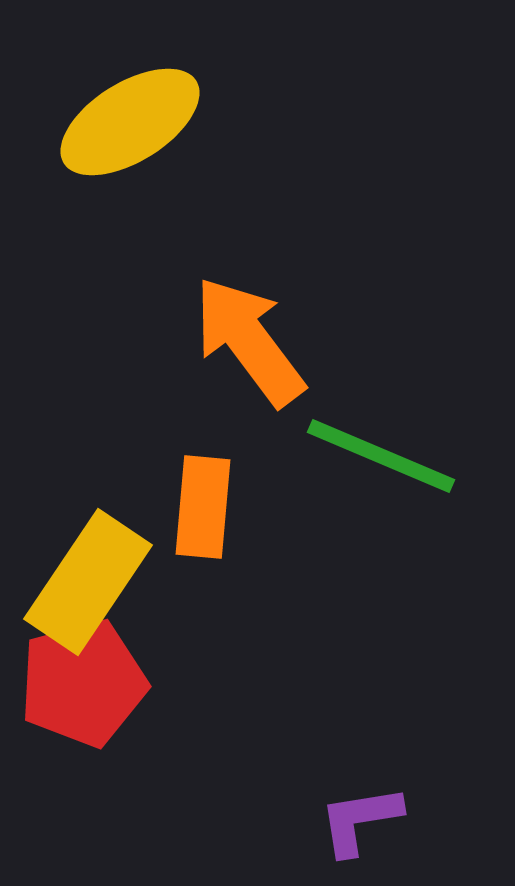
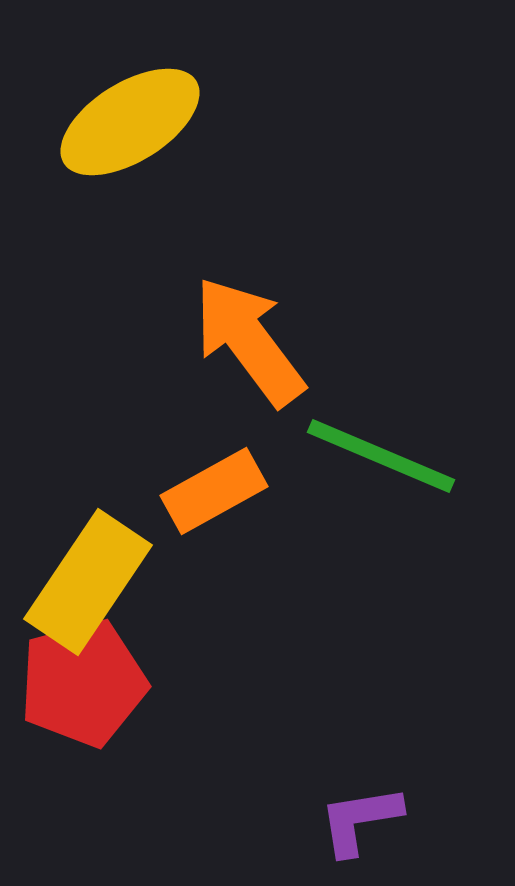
orange rectangle: moved 11 px right, 16 px up; rotated 56 degrees clockwise
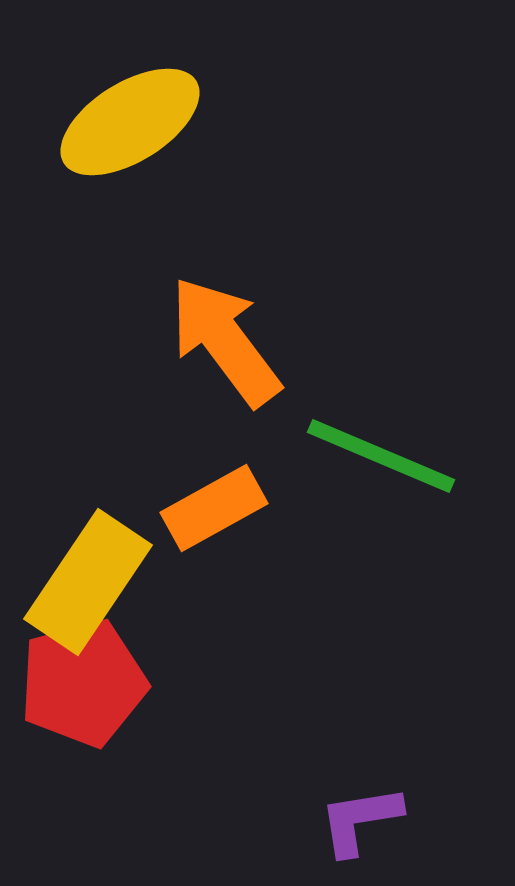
orange arrow: moved 24 px left
orange rectangle: moved 17 px down
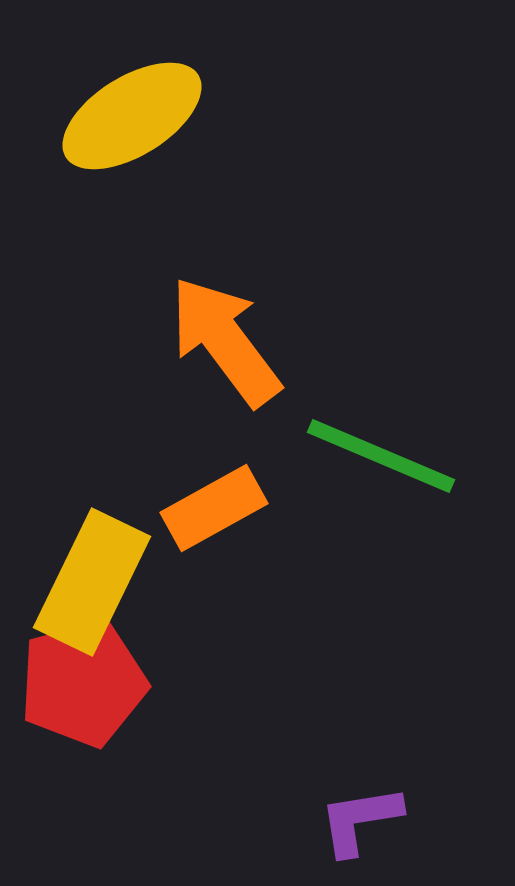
yellow ellipse: moved 2 px right, 6 px up
yellow rectangle: moved 4 px right; rotated 8 degrees counterclockwise
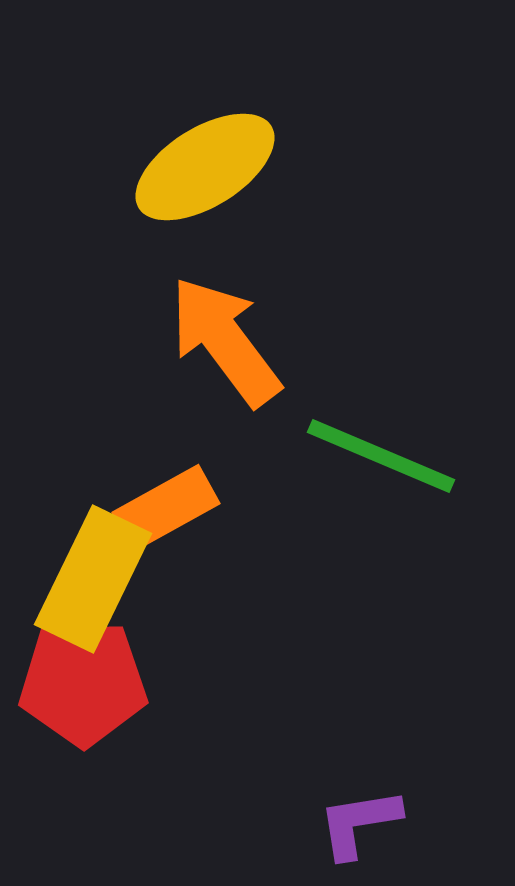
yellow ellipse: moved 73 px right, 51 px down
orange rectangle: moved 48 px left
yellow rectangle: moved 1 px right, 3 px up
red pentagon: rotated 14 degrees clockwise
purple L-shape: moved 1 px left, 3 px down
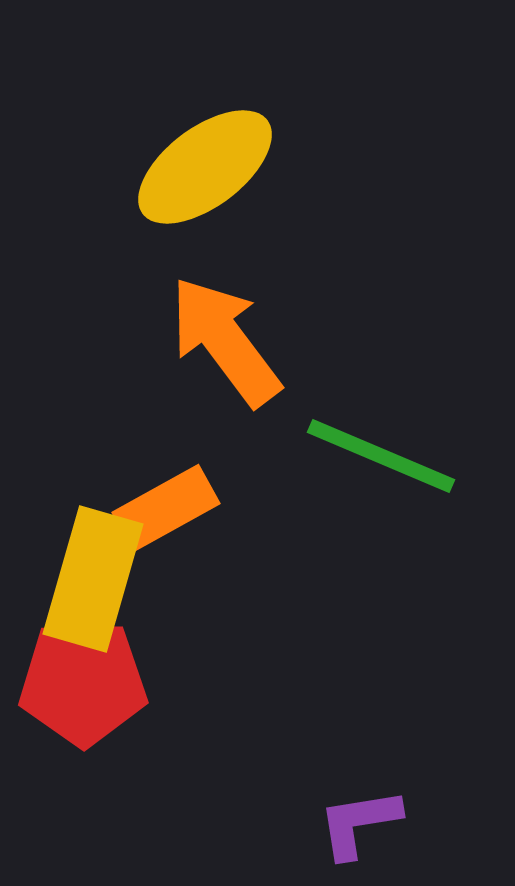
yellow ellipse: rotated 5 degrees counterclockwise
yellow rectangle: rotated 10 degrees counterclockwise
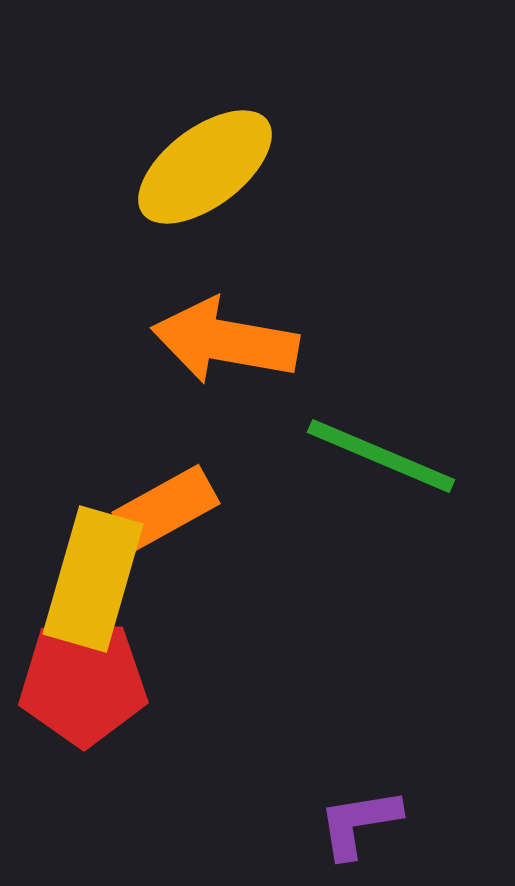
orange arrow: rotated 43 degrees counterclockwise
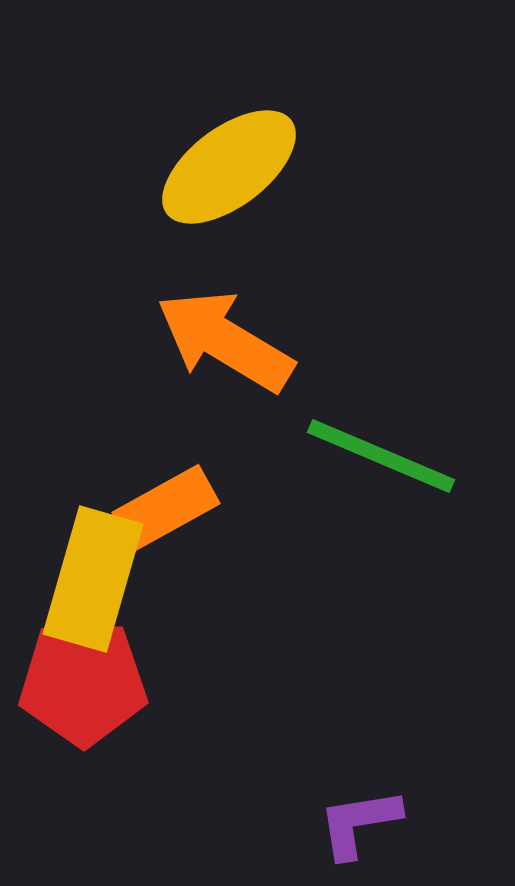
yellow ellipse: moved 24 px right
orange arrow: rotated 21 degrees clockwise
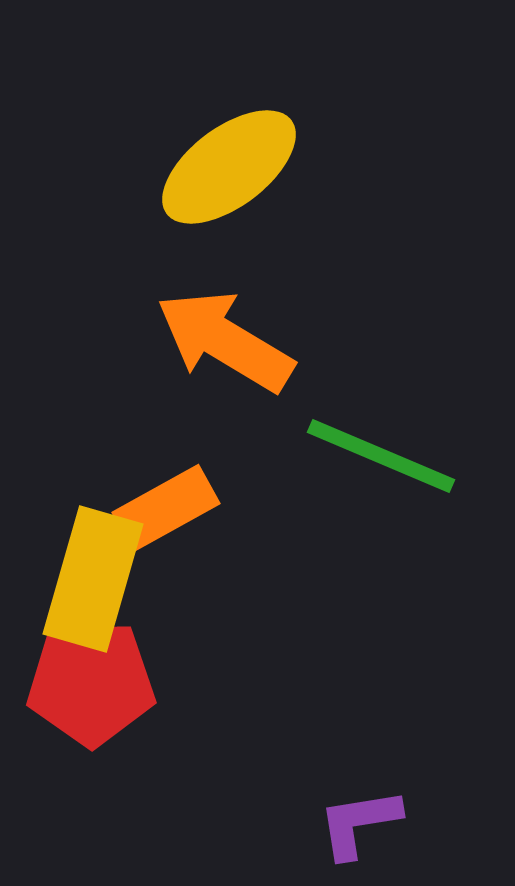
red pentagon: moved 8 px right
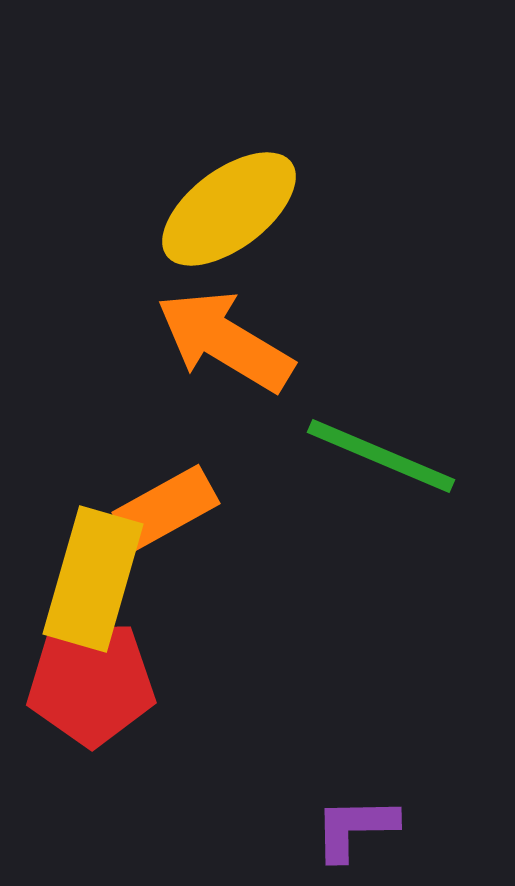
yellow ellipse: moved 42 px down
purple L-shape: moved 4 px left, 5 px down; rotated 8 degrees clockwise
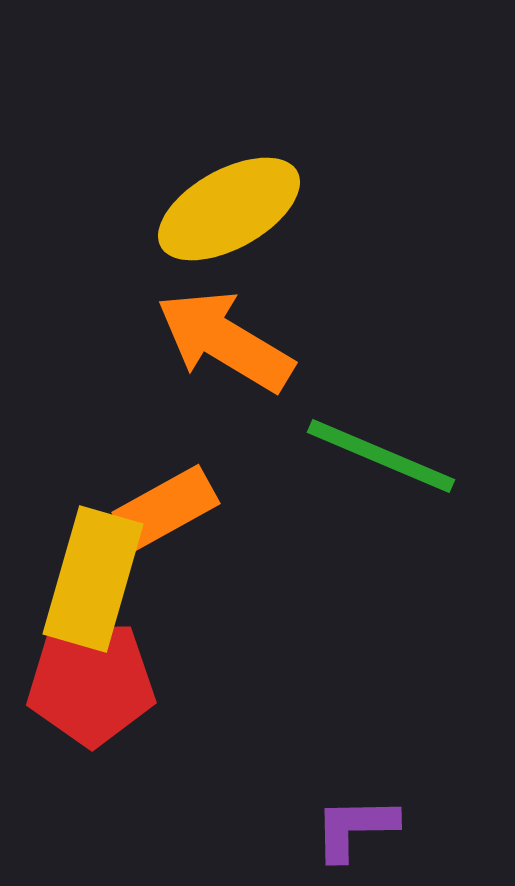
yellow ellipse: rotated 8 degrees clockwise
